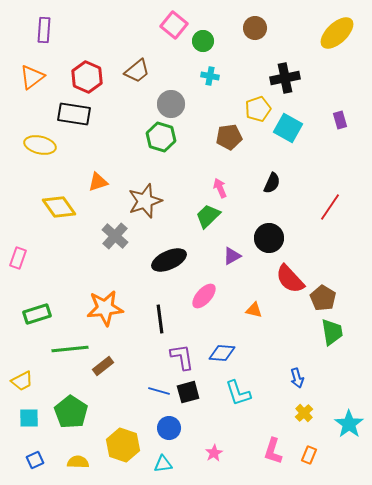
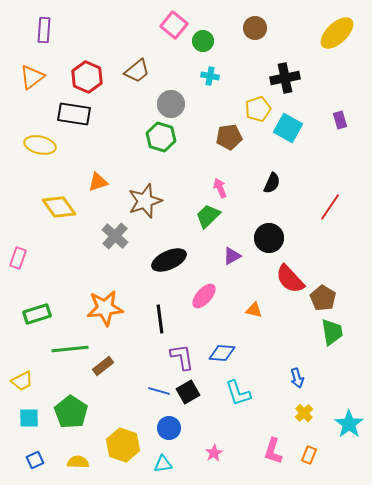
black square at (188, 392): rotated 15 degrees counterclockwise
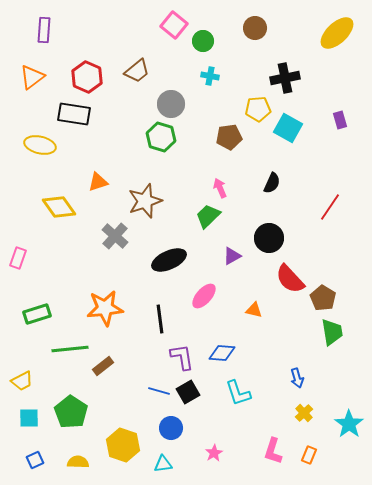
yellow pentagon at (258, 109): rotated 15 degrees clockwise
blue circle at (169, 428): moved 2 px right
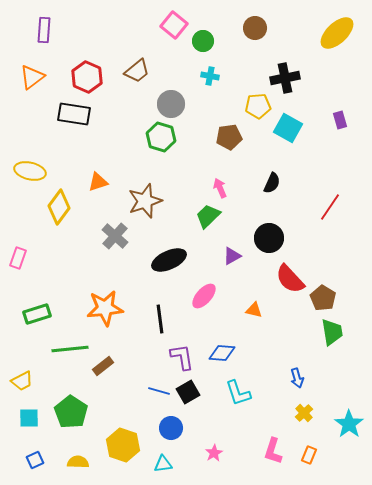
yellow pentagon at (258, 109): moved 3 px up
yellow ellipse at (40, 145): moved 10 px left, 26 px down
yellow diamond at (59, 207): rotated 72 degrees clockwise
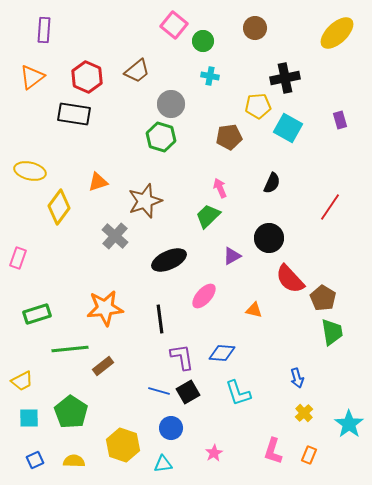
yellow semicircle at (78, 462): moved 4 px left, 1 px up
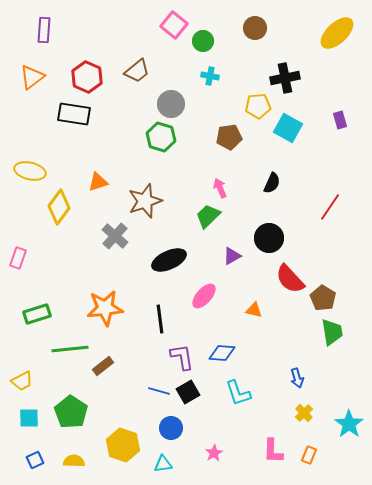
pink L-shape at (273, 451): rotated 16 degrees counterclockwise
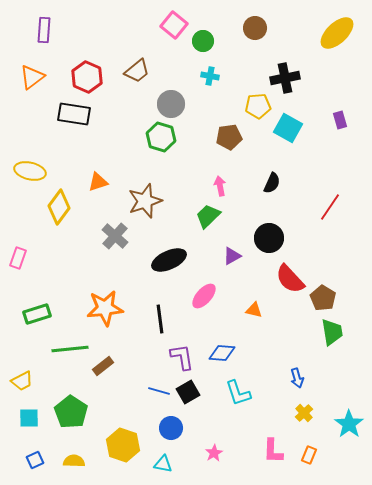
pink arrow at (220, 188): moved 2 px up; rotated 12 degrees clockwise
cyan triangle at (163, 464): rotated 18 degrees clockwise
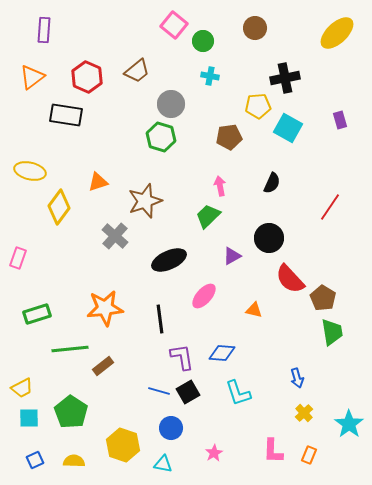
black rectangle at (74, 114): moved 8 px left, 1 px down
yellow trapezoid at (22, 381): moved 7 px down
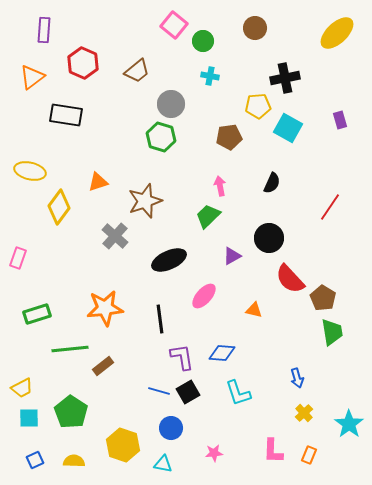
red hexagon at (87, 77): moved 4 px left, 14 px up
pink star at (214, 453): rotated 24 degrees clockwise
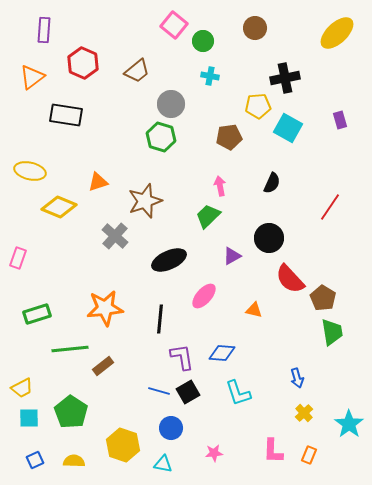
yellow diamond at (59, 207): rotated 76 degrees clockwise
black line at (160, 319): rotated 12 degrees clockwise
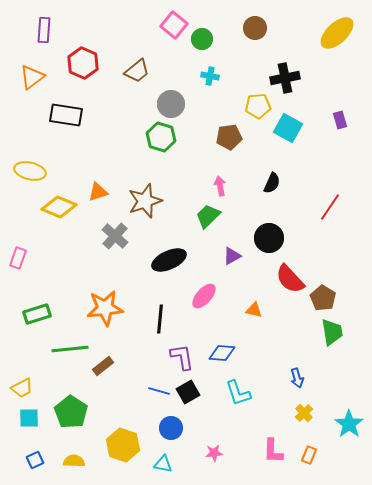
green circle at (203, 41): moved 1 px left, 2 px up
orange triangle at (98, 182): moved 10 px down
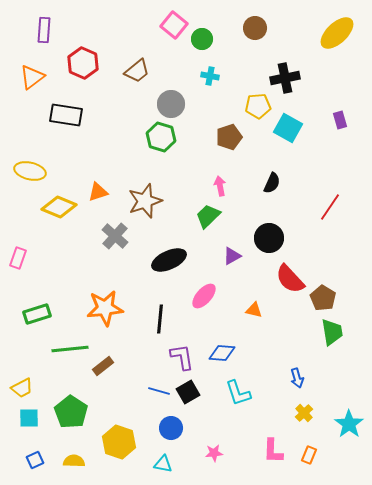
brown pentagon at (229, 137): rotated 10 degrees counterclockwise
yellow hexagon at (123, 445): moved 4 px left, 3 px up
